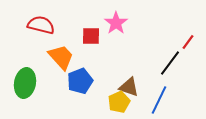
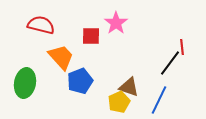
red line: moved 6 px left, 5 px down; rotated 42 degrees counterclockwise
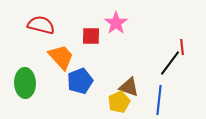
green ellipse: rotated 12 degrees counterclockwise
blue line: rotated 20 degrees counterclockwise
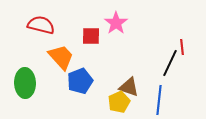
black line: rotated 12 degrees counterclockwise
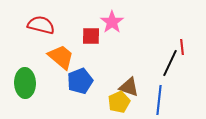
pink star: moved 4 px left, 1 px up
orange trapezoid: rotated 8 degrees counterclockwise
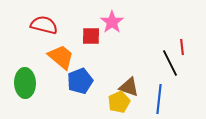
red semicircle: moved 3 px right
black line: rotated 52 degrees counterclockwise
blue line: moved 1 px up
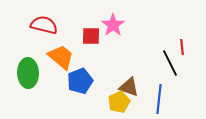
pink star: moved 1 px right, 3 px down
green ellipse: moved 3 px right, 10 px up
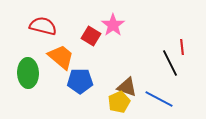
red semicircle: moved 1 px left, 1 px down
red square: rotated 30 degrees clockwise
blue pentagon: rotated 20 degrees clockwise
brown triangle: moved 2 px left
blue line: rotated 68 degrees counterclockwise
